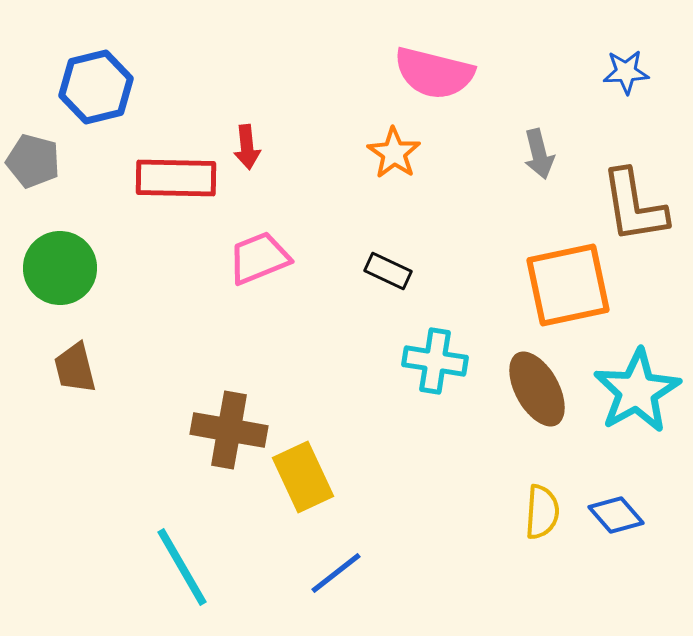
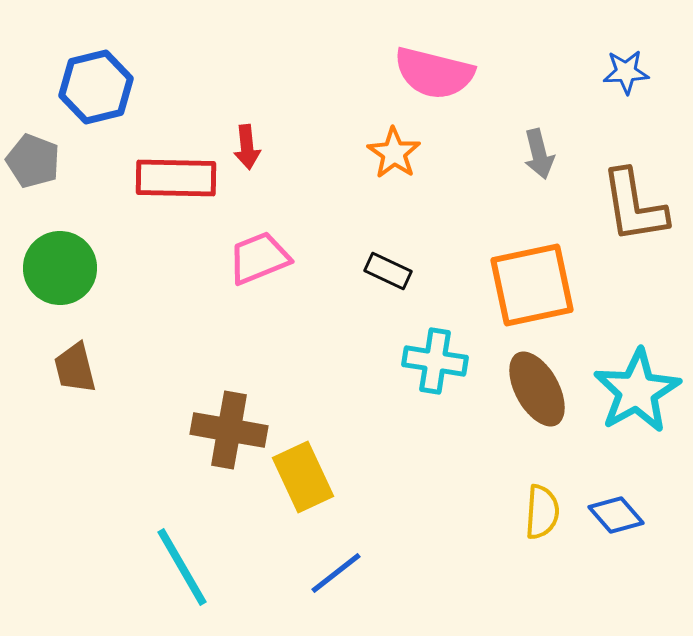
gray pentagon: rotated 6 degrees clockwise
orange square: moved 36 px left
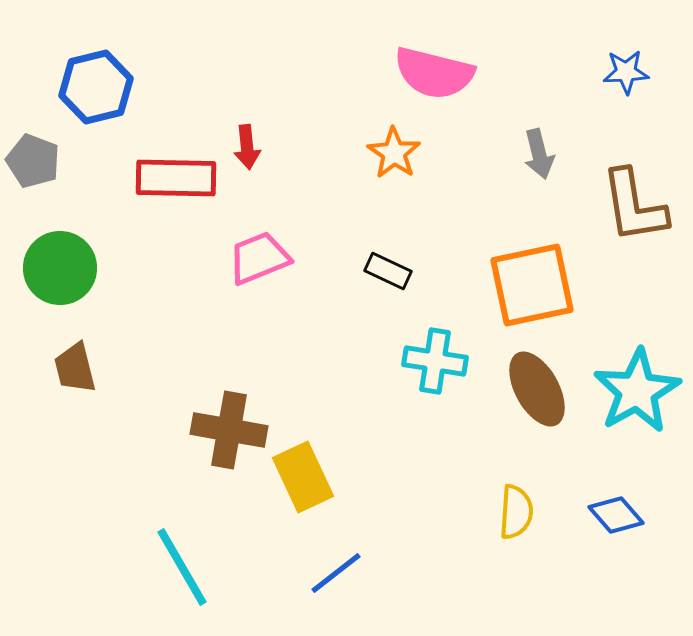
yellow semicircle: moved 26 px left
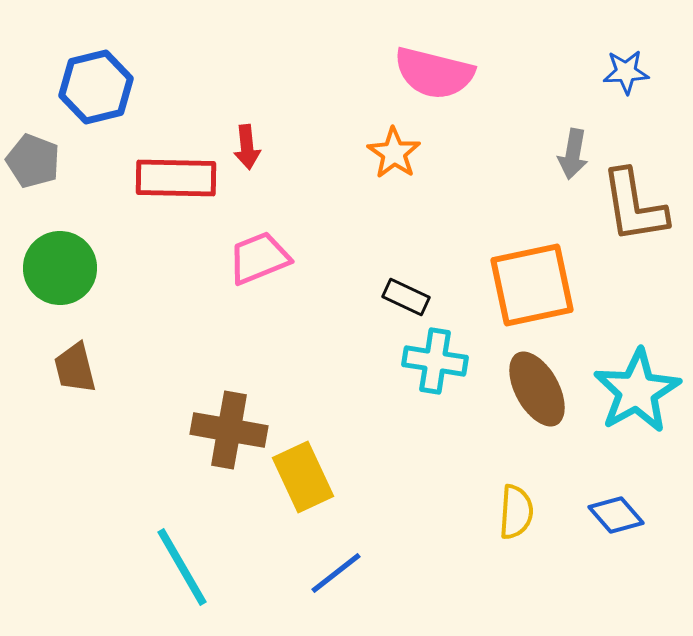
gray arrow: moved 34 px right; rotated 24 degrees clockwise
black rectangle: moved 18 px right, 26 px down
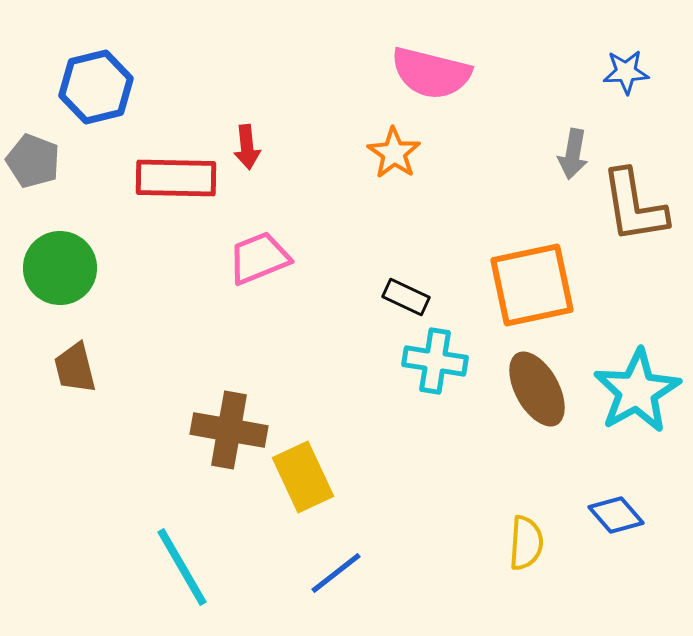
pink semicircle: moved 3 px left
yellow semicircle: moved 10 px right, 31 px down
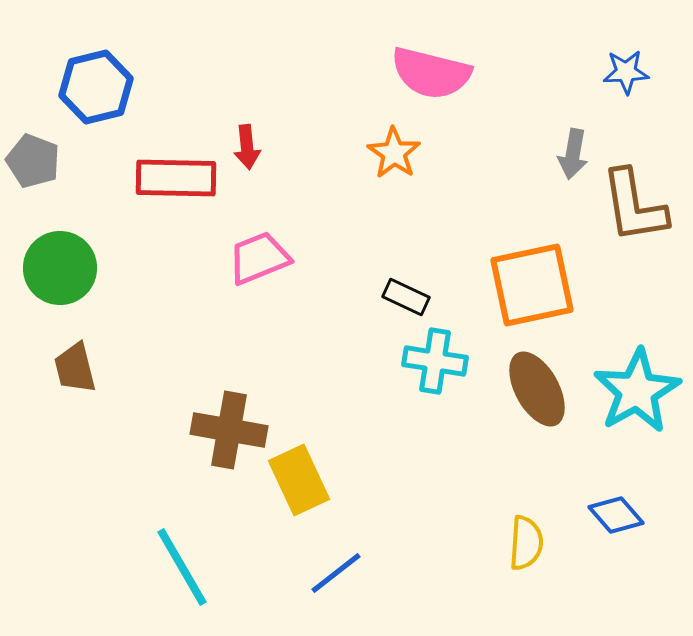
yellow rectangle: moved 4 px left, 3 px down
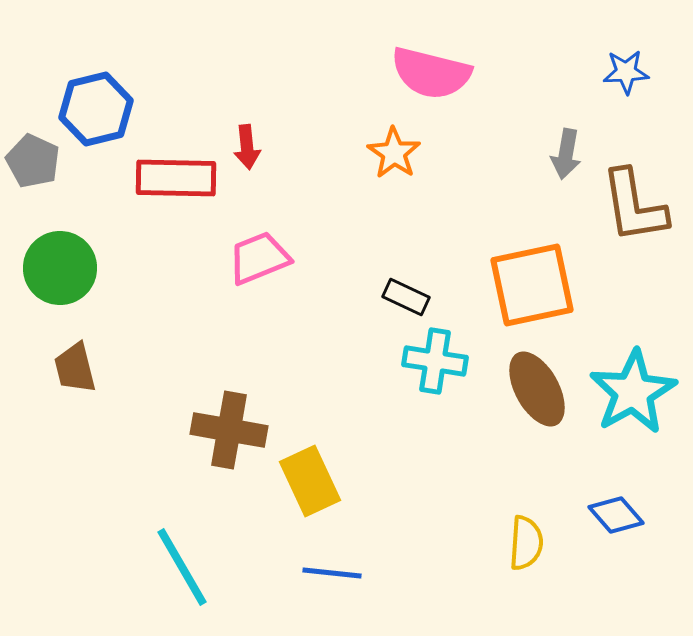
blue hexagon: moved 22 px down
gray arrow: moved 7 px left
gray pentagon: rotated 4 degrees clockwise
cyan star: moved 4 px left, 1 px down
yellow rectangle: moved 11 px right, 1 px down
blue line: moved 4 px left; rotated 44 degrees clockwise
